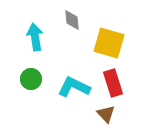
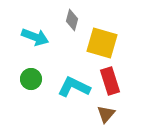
gray diamond: rotated 20 degrees clockwise
cyan arrow: rotated 120 degrees clockwise
yellow square: moved 7 px left
red rectangle: moved 3 px left, 2 px up
brown triangle: rotated 24 degrees clockwise
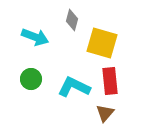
red rectangle: rotated 12 degrees clockwise
brown triangle: moved 1 px left, 1 px up
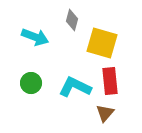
green circle: moved 4 px down
cyan L-shape: moved 1 px right
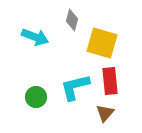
green circle: moved 5 px right, 14 px down
cyan L-shape: rotated 40 degrees counterclockwise
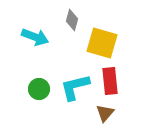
green circle: moved 3 px right, 8 px up
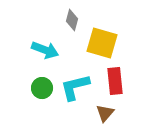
cyan arrow: moved 10 px right, 13 px down
red rectangle: moved 5 px right
green circle: moved 3 px right, 1 px up
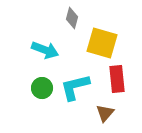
gray diamond: moved 2 px up
red rectangle: moved 2 px right, 2 px up
